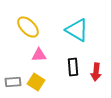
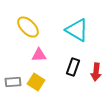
black rectangle: rotated 24 degrees clockwise
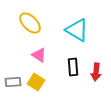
yellow ellipse: moved 2 px right, 4 px up
pink triangle: rotated 35 degrees clockwise
black rectangle: rotated 24 degrees counterclockwise
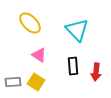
cyan triangle: rotated 15 degrees clockwise
black rectangle: moved 1 px up
